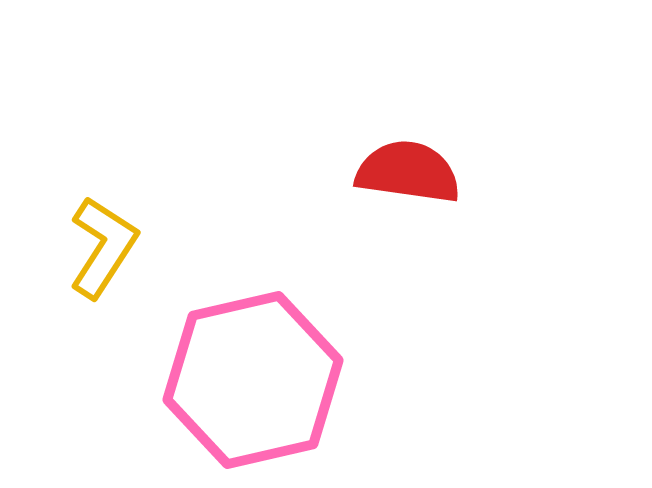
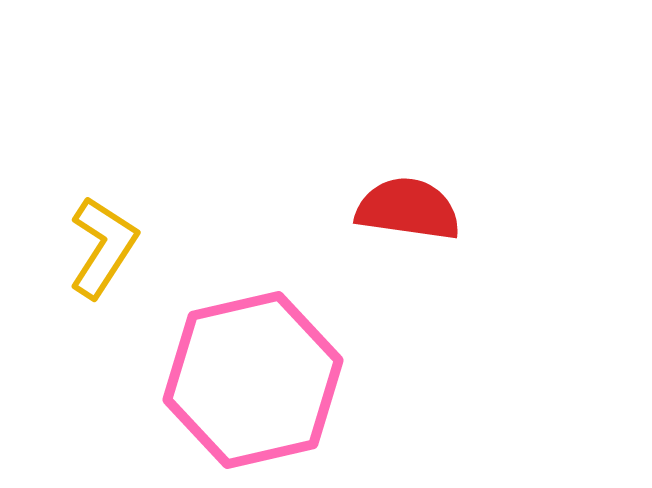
red semicircle: moved 37 px down
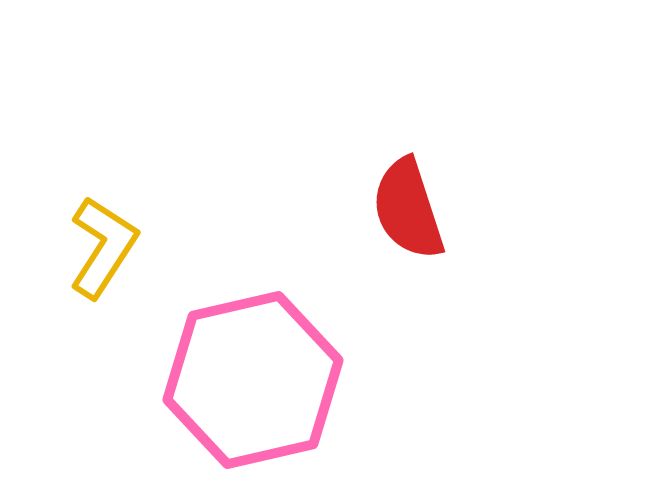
red semicircle: rotated 116 degrees counterclockwise
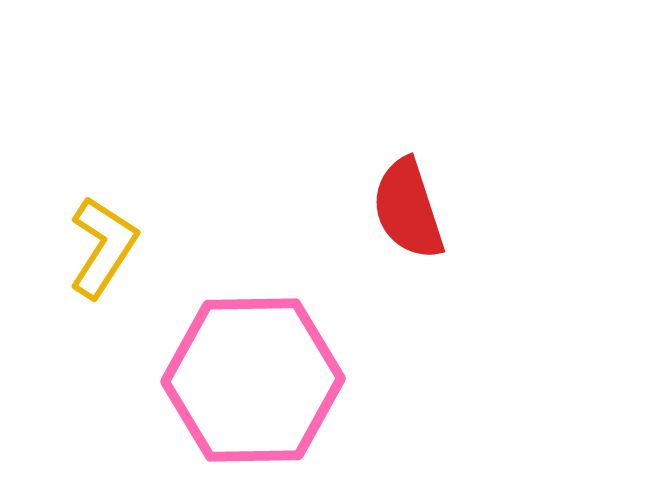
pink hexagon: rotated 12 degrees clockwise
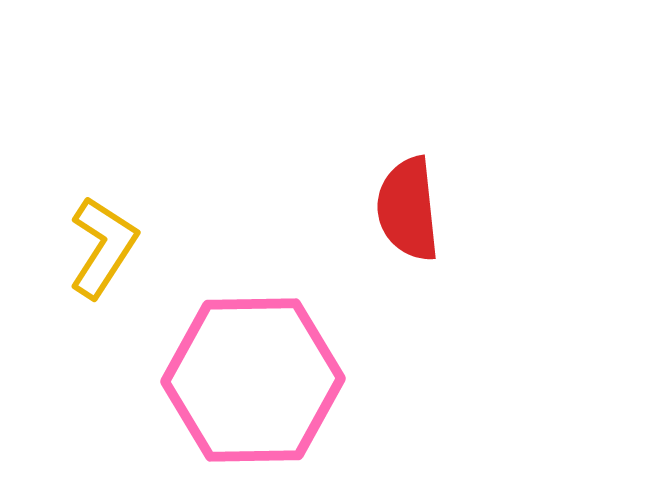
red semicircle: rotated 12 degrees clockwise
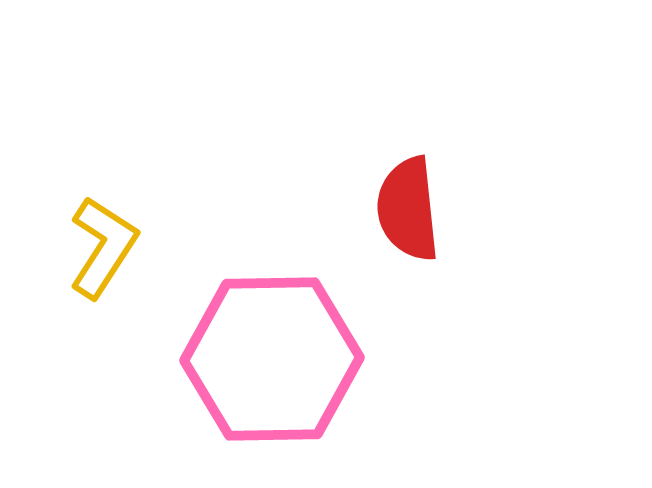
pink hexagon: moved 19 px right, 21 px up
